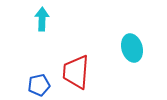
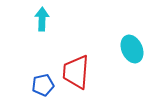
cyan ellipse: moved 1 px down; rotated 8 degrees counterclockwise
blue pentagon: moved 4 px right
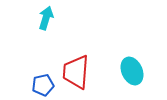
cyan arrow: moved 4 px right, 1 px up; rotated 15 degrees clockwise
cyan ellipse: moved 22 px down
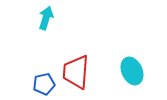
blue pentagon: moved 1 px right, 1 px up
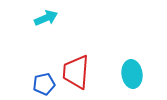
cyan arrow: rotated 50 degrees clockwise
cyan ellipse: moved 3 px down; rotated 16 degrees clockwise
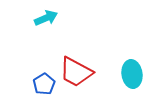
red trapezoid: rotated 66 degrees counterclockwise
blue pentagon: rotated 20 degrees counterclockwise
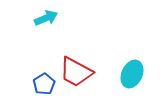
cyan ellipse: rotated 32 degrees clockwise
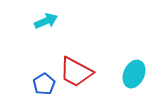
cyan arrow: moved 3 px down
cyan ellipse: moved 2 px right
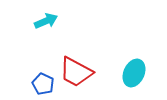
cyan ellipse: moved 1 px up
blue pentagon: moved 1 px left; rotated 15 degrees counterclockwise
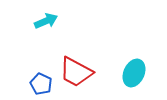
blue pentagon: moved 2 px left
